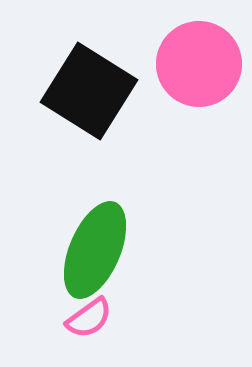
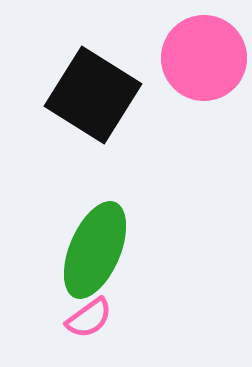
pink circle: moved 5 px right, 6 px up
black square: moved 4 px right, 4 px down
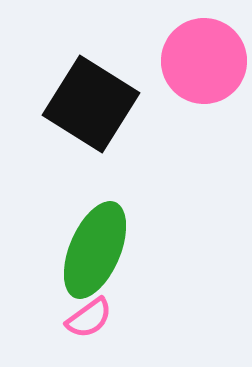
pink circle: moved 3 px down
black square: moved 2 px left, 9 px down
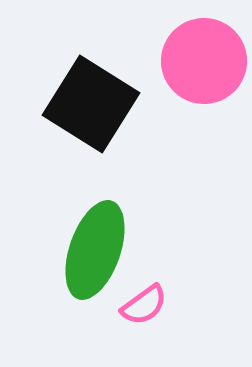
green ellipse: rotated 4 degrees counterclockwise
pink semicircle: moved 55 px right, 13 px up
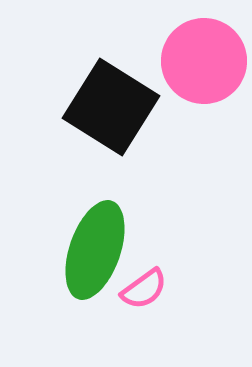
black square: moved 20 px right, 3 px down
pink semicircle: moved 16 px up
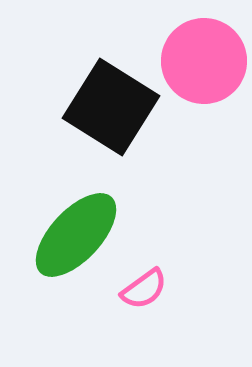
green ellipse: moved 19 px left, 15 px up; rotated 24 degrees clockwise
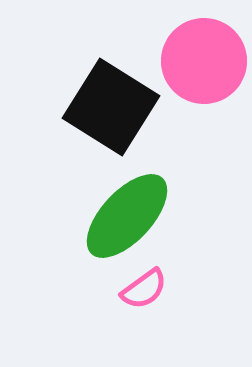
green ellipse: moved 51 px right, 19 px up
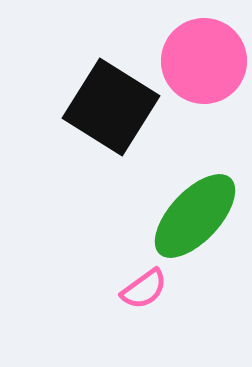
green ellipse: moved 68 px right
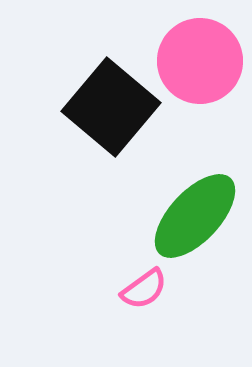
pink circle: moved 4 px left
black square: rotated 8 degrees clockwise
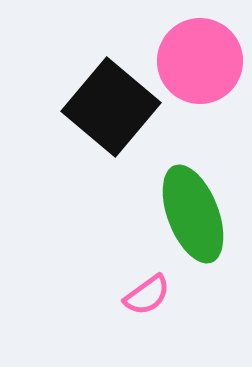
green ellipse: moved 2 px left, 2 px up; rotated 64 degrees counterclockwise
pink semicircle: moved 3 px right, 6 px down
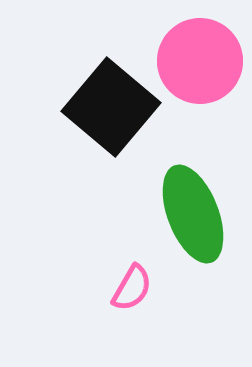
pink semicircle: moved 15 px left, 7 px up; rotated 24 degrees counterclockwise
